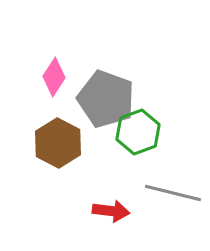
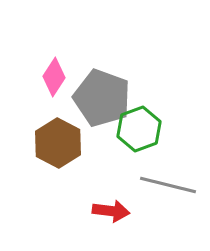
gray pentagon: moved 4 px left, 1 px up
green hexagon: moved 1 px right, 3 px up
gray line: moved 5 px left, 8 px up
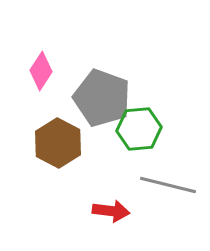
pink diamond: moved 13 px left, 6 px up
green hexagon: rotated 15 degrees clockwise
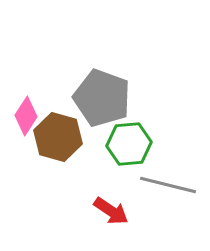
pink diamond: moved 15 px left, 45 px down
green hexagon: moved 10 px left, 15 px down
brown hexagon: moved 6 px up; rotated 12 degrees counterclockwise
red arrow: rotated 27 degrees clockwise
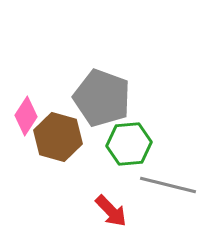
red arrow: rotated 12 degrees clockwise
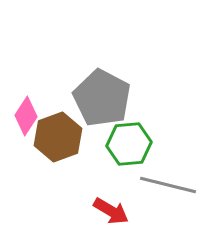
gray pentagon: rotated 8 degrees clockwise
brown hexagon: rotated 24 degrees clockwise
red arrow: rotated 15 degrees counterclockwise
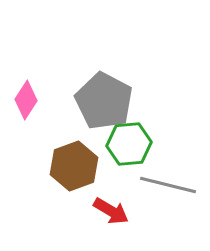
gray pentagon: moved 2 px right, 3 px down
pink diamond: moved 16 px up
brown hexagon: moved 16 px right, 29 px down
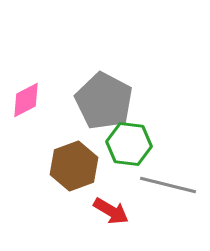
pink diamond: rotated 30 degrees clockwise
green hexagon: rotated 12 degrees clockwise
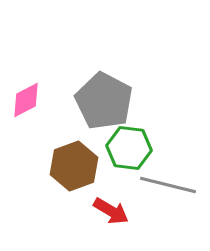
green hexagon: moved 4 px down
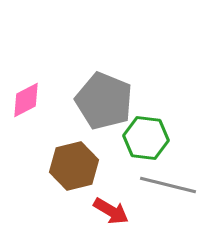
gray pentagon: rotated 6 degrees counterclockwise
green hexagon: moved 17 px right, 10 px up
brown hexagon: rotated 6 degrees clockwise
